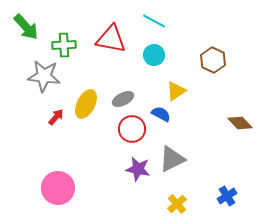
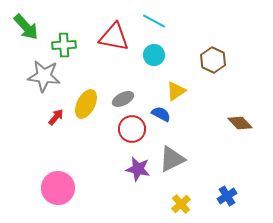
red triangle: moved 3 px right, 2 px up
yellow cross: moved 4 px right
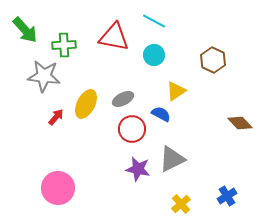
green arrow: moved 1 px left, 3 px down
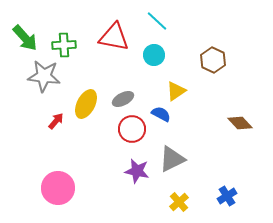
cyan line: moved 3 px right; rotated 15 degrees clockwise
green arrow: moved 8 px down
red arrow: moved 4 px down
purple star: moved 1 px left, 2 px down
yellow cross: moved 2 px left, 2 px up
